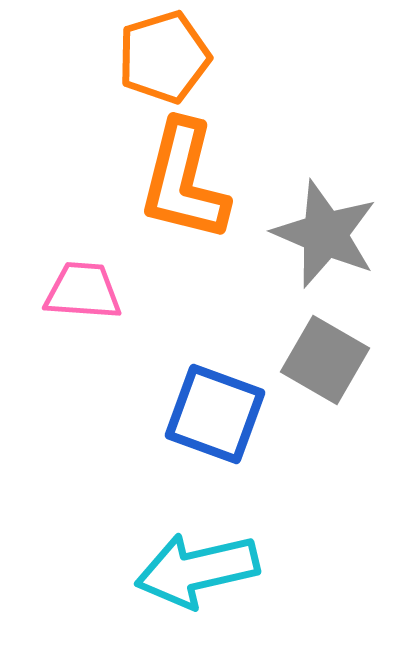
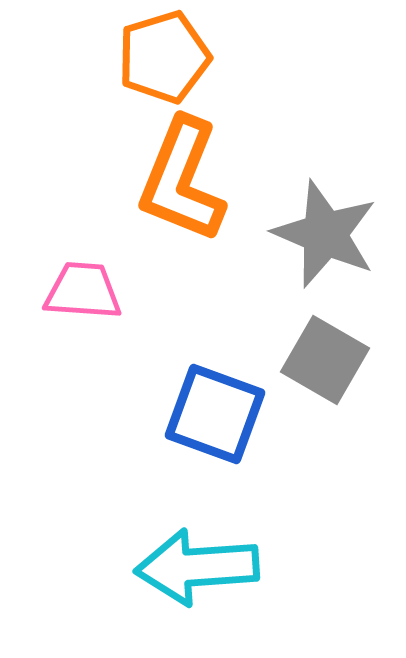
orange L-shape: moved 2 px left, 1 px up; rotated 8 degrees clockwise
cyan arrow: moved 3 px up; rotated 9 degrees clockwise
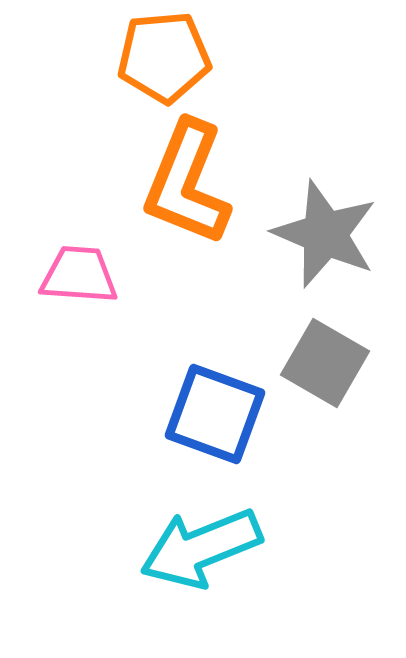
orange pentagon: rotated 12 degrees clockwise
orange L-shape: moved 5 px right, 3 px down
pink trapezoid: moved 4 px left, 16 px up
gray square: moved 3 px down
cyan arrow: moved 4 px right, 19 px up; rotated 18 degrees counterclockwise
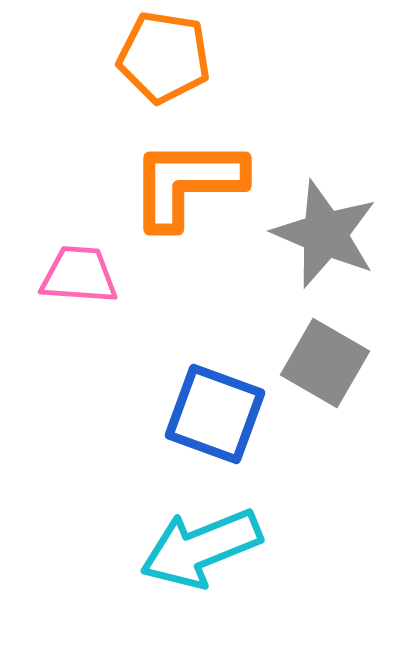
orange pentagon: rotated 14 degrees clockwise
orange L-shape: rotated 68 degrees clockwise
